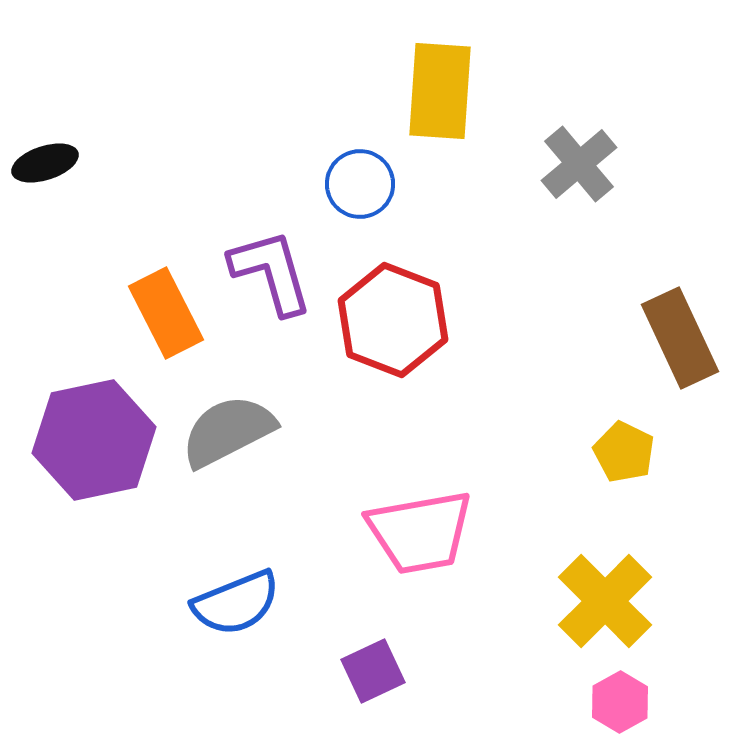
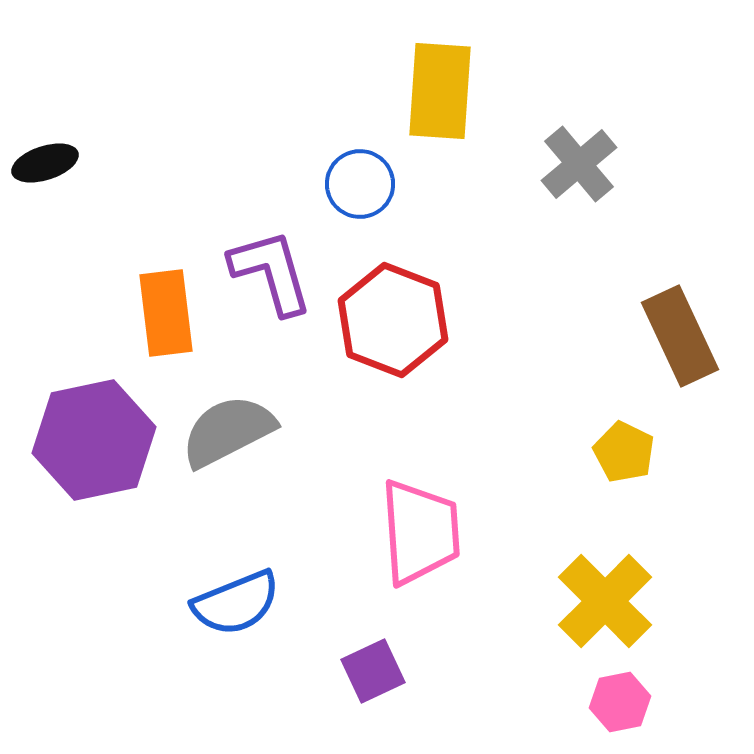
orange rectangle: rotated 20 degrees clockwise
brown rectangle: moved 2 px up
pink trapezoid: rotated 84 degrees counterclockwise
pink hexagon: rotated 18 degrees clockwise
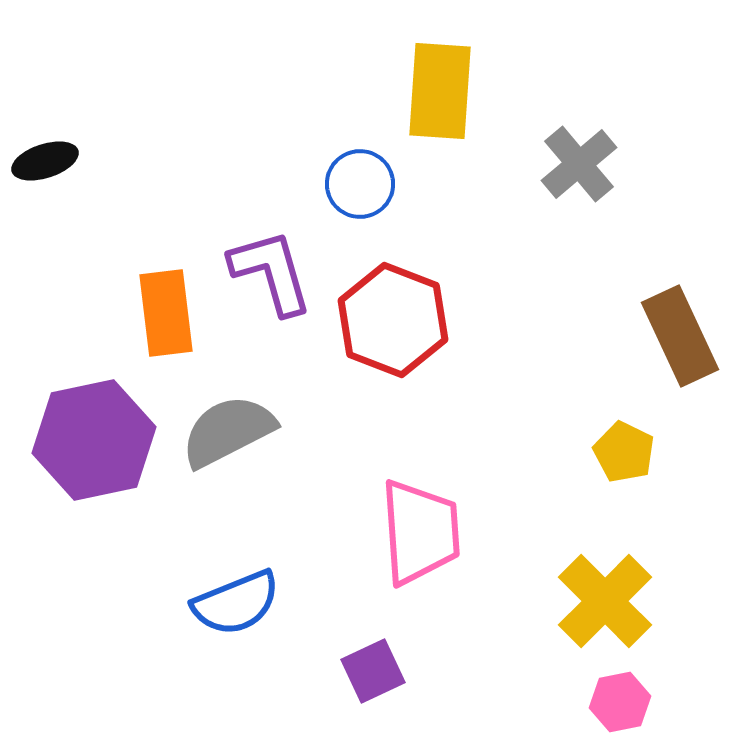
black ellipse: moved 2 px up
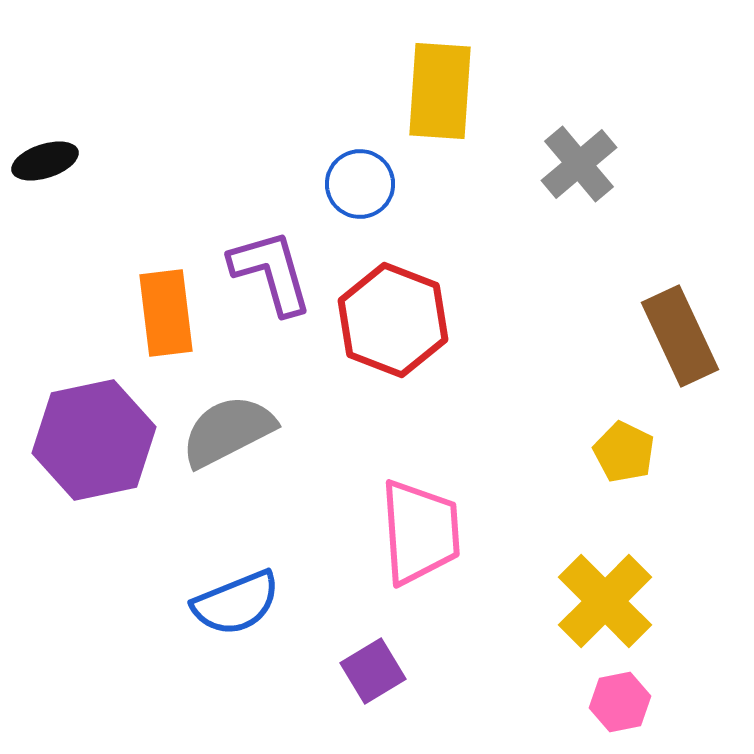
purple square: rotated 6 degrees counterclockwise
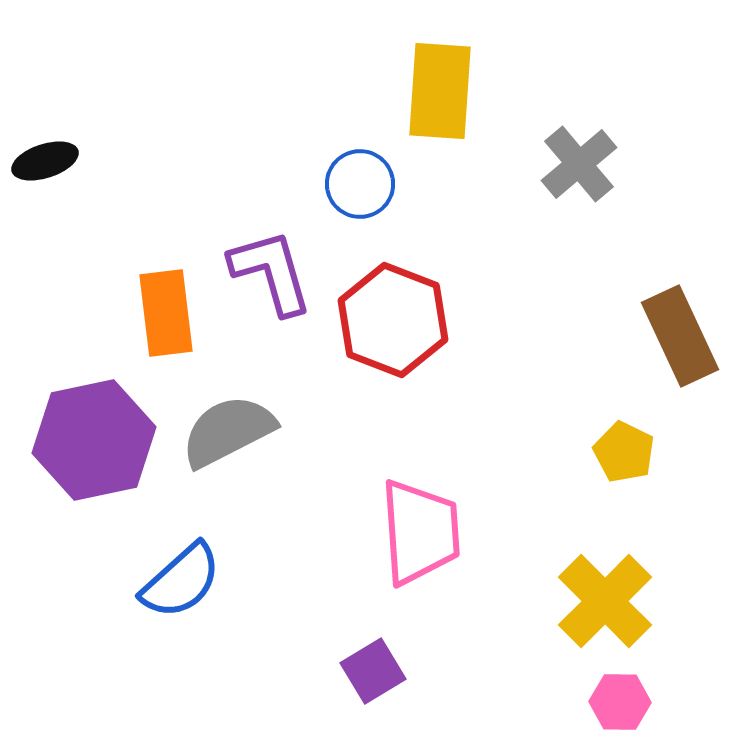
blue semicircle: moved 55 px left, 22 px up; rotated 20 degrees counterclockwise
pink hexagon: rotated 12 degrees clockwise
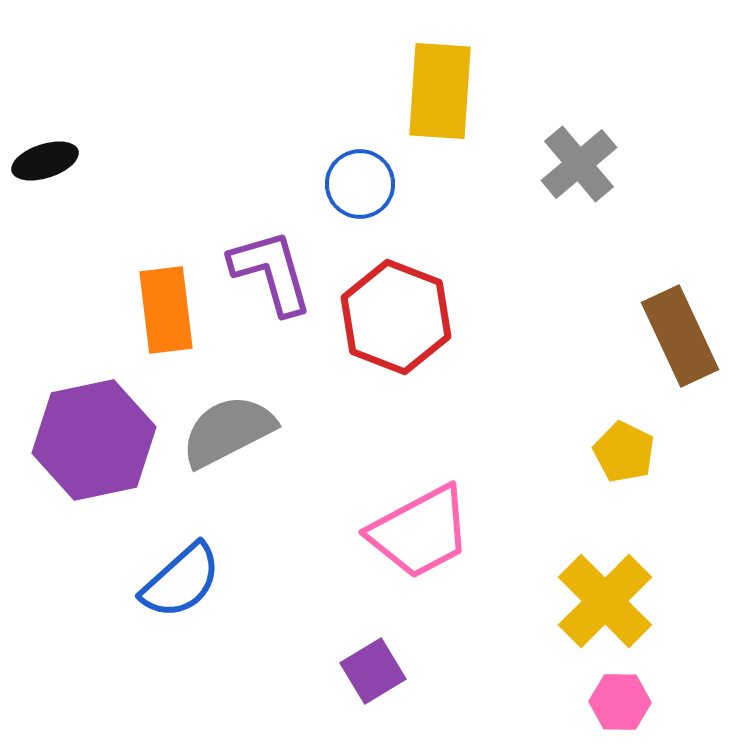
orange rectangle: moved 3 px up
red hexagon: moved 3 px right, 3 px up
pink trapezoid: rotated 66 degrees clockwise
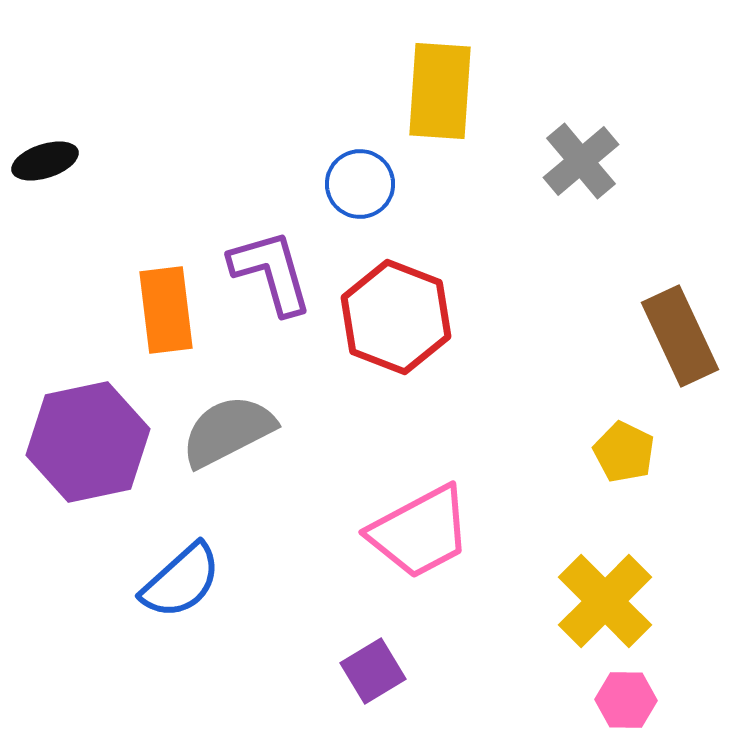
gray cross: moved 2 px right, 3 px up
purple hexagon: moved 6 px left, 2 px down
pink hexagon: moved 6 px right, 2 px up
